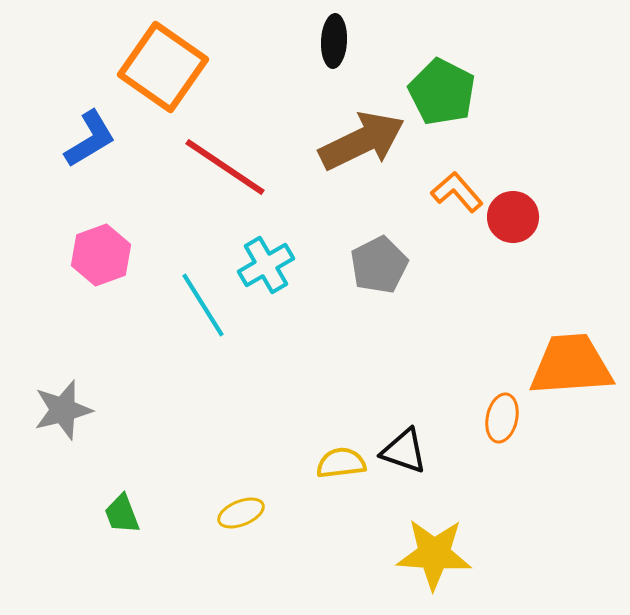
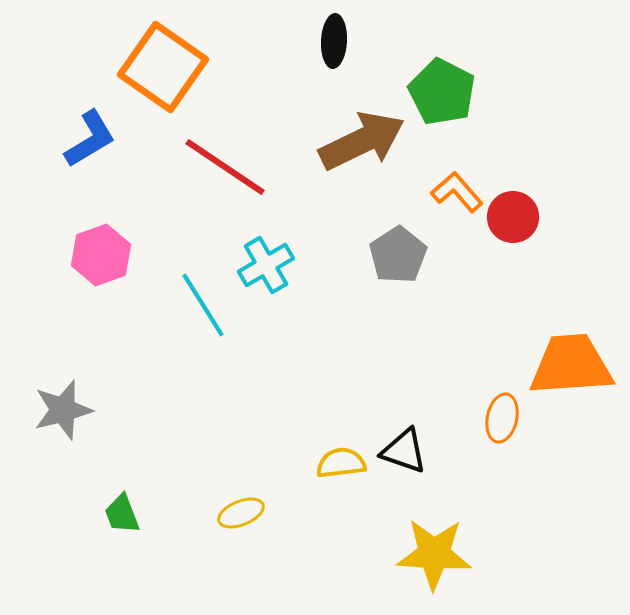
gray pentagon: moved 19 px right, 10 px up; rotated 6 degrees counterclockwise
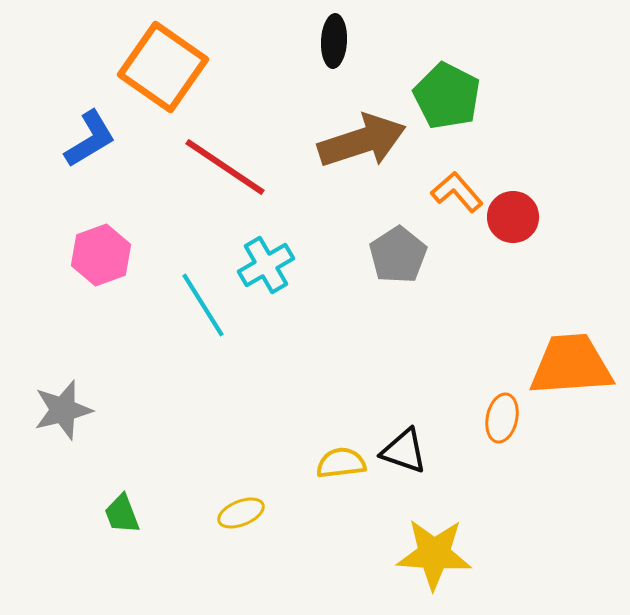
green pentagon: moved 5 px right, 4 px down
brown arrow: rotated 8 degrees clockwise
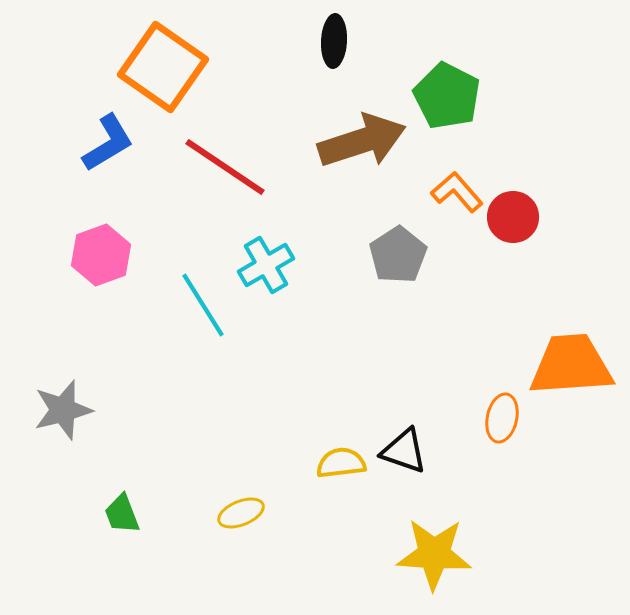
blue L-shape: moved 18 px right, 4 px down
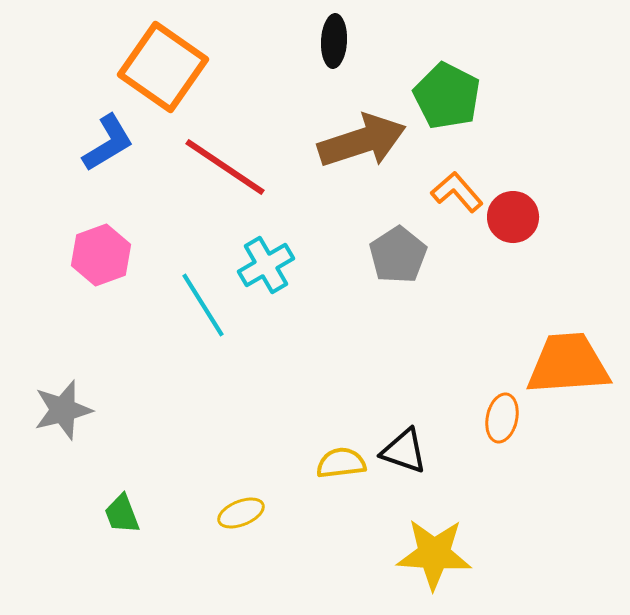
orange trapezoid: moved 3 px left, 1 px up
